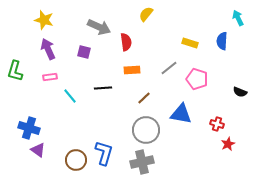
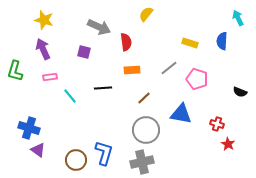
purple arrow: moved 5 px left
red star: rotated 16 degrees counterclockwise
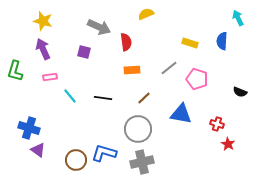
yellow semicircle: rotated 28 degrees clockwise
yellow star: moved 1 px left, 1 px down
black line: moved 10 px down; rotated 12 degrees clockwise
gray circle: moved 8 px left, 1 px up
blue L-shape: rotated 90 degrees counterclockwise
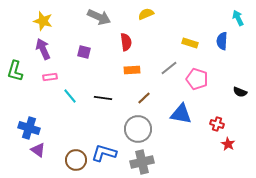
gray arrow: moved 10 px up
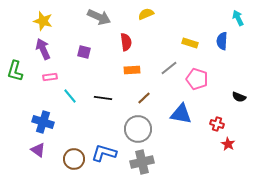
black semicircle: moved 1 px left, 5 px down
blue cross: moved 14 px right, 6 px up
brown circle: moved 2 px left, 1 px up
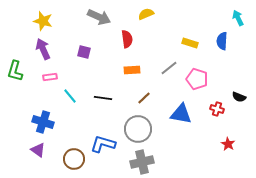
red semicircle: moved 1 px right, 3 px up
red cross: moved 15 px up
blue L-shape: moved 1 px left, 9 px up
